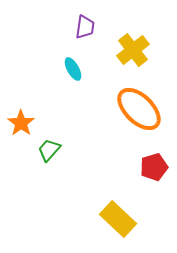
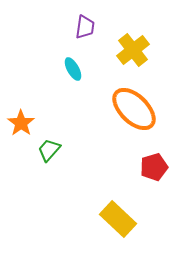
orange ellipse: moved 5 px left
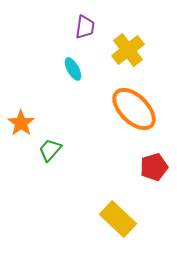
yellow cross: moved 5 px left
green trapezoid: moved 1 px right
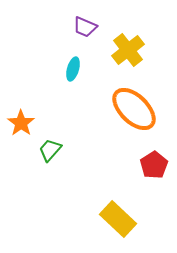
purple trapezoid: rotated 105 degrees clockwise
cyan ellipse: rotated 45 degrees clockwise
red pentagon: moved 2 px up; rotated 16 degrees counterclockwise
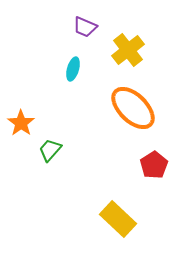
orange ellipse: moved 1 px left, 1 px up
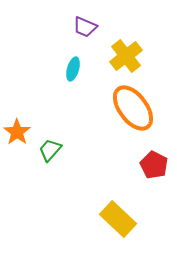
yellow cross: moved 2 px left, 6 px down
orange ellipse: rotated 9 degrees clockwise
orange star: moved 4 px left, 9 px down
red pentagon: rotated 12 degrees counterclockwise
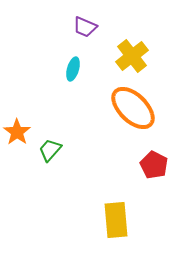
yellow cross: moved 6 px right
orange ellipse: rotated 9 degrees counterclockwise
yellow rectangle: moved 2 px left, 1 px down; rotated 42 degrees clockwise
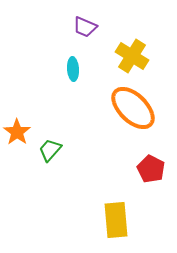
yellow cross: rotated 20 degrees counterclockwise
cyan ellipse: rotated 20 degrees counterclockwise
red pentagon: moved 3 px left, 4 px down
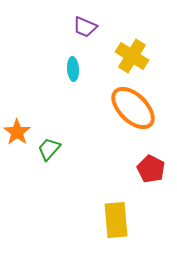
green trapezoid: moved 1 px left, 1 px up
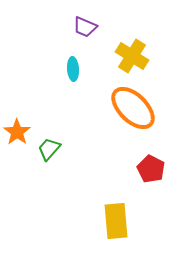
yellow rectangle: moved 1 px down
